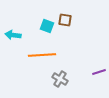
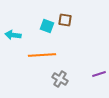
purple line: moved 2 px down
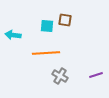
cyan square: rotated 16 degrees counterclockwise
orange line: moved 4 px right, 2 px up
purple line: moved 3 px left, 1 px down
gray cross: moved 3 px up
